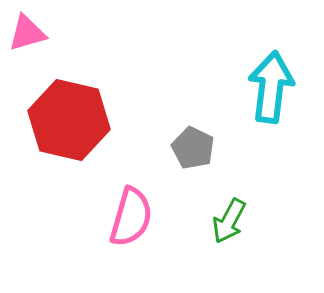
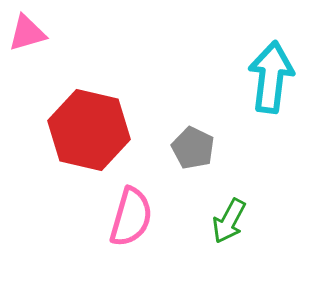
cyan arrow: moved 10 px up
red hexagon: moved 20 px right, 10 px down
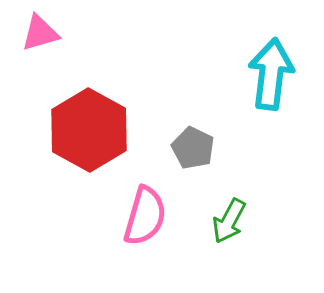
pink triangle: moved 13 px right
cyan arrow: moved 3 px up
red hexagon: rotated 16 degrees clockwise
pink semicircle: moved 14 px right, 1 px up
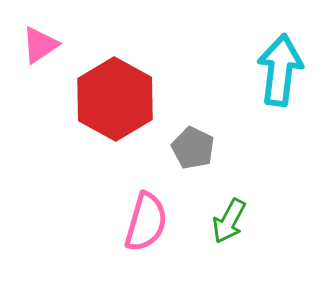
pink triangle: moved 12 px down; rotated 18 degrees counterclockwise
cyan arrow: moved 9 px right, 4 px up
red hexagon: moved 26 px right, 31 px up
pink semicircle: moved 1 px right, 6 px down
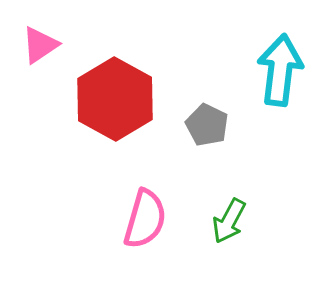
gray pentagon: moved 14 px right, 23 px up
pink semicircle: moved 1 px left, 3 px up
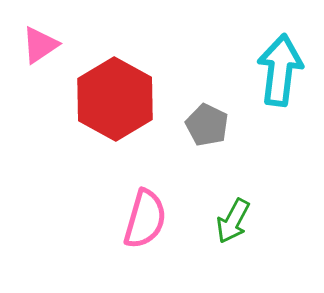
green arrow: moved 4 px right
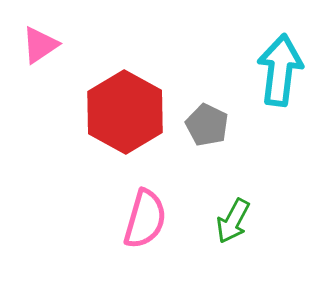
red hexagon: moved 10 px right, 13 px down
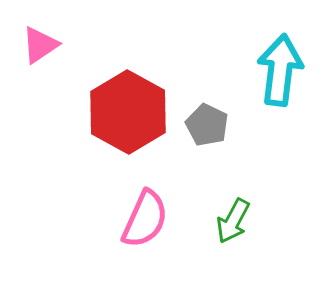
red hexagon: moved 3 px right
pink semicircle: rotated 8 degrees clockwise
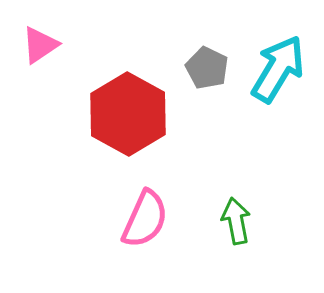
cyan arrow: moved 2 px left, 1 px up; rotated 24 degrees clockwise
red hexagon: moved 2 px down
gray pentagon: moved 57 px up
green arrow: moved 3 px right; rotated 141 degrees clockwise
